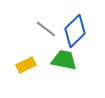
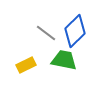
gray line: moved 4 px down
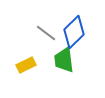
blue diamond: moved 1 px left, 1 px down
green trapezoid: rotated 108 degrees counterclockwise
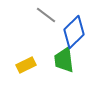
gray line: moved 18 px up
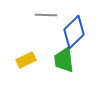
gray line: rotated 35 degrees counterclockwise
yellow rectangle: moved 5 px up
